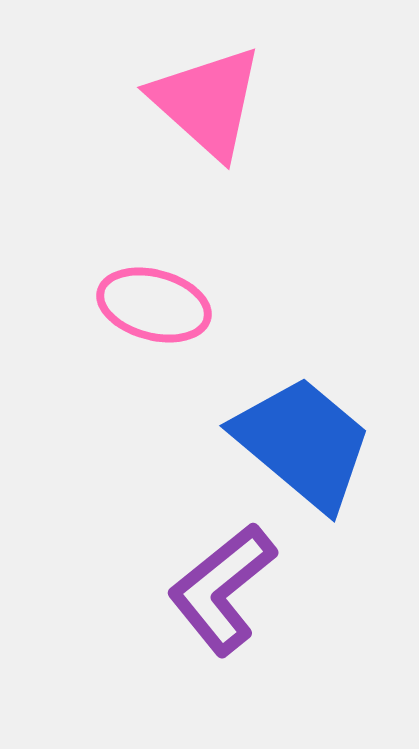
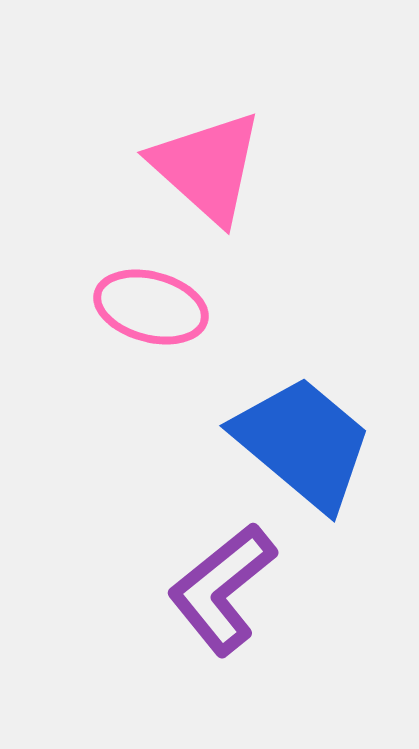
pink triangle: moved 65 px down
pink ellipse: moved 3 px left, 2 px down
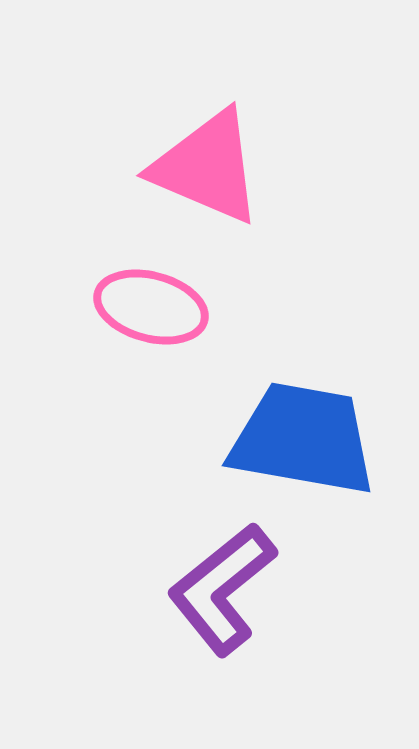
pink triangle: rotated 19 degrees counterclockwise
blue trapezoid: moved 4 px up; rotated 30 degrees counterclockwise
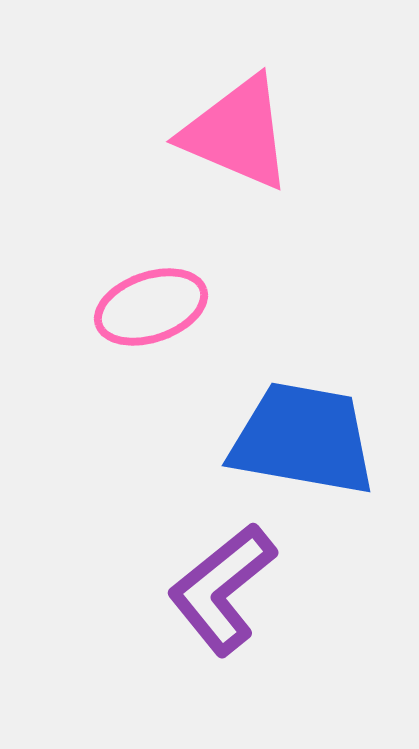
pink triangle: moved 30 px right, 34 px up
pink ellipse: rotated 34 degrees counterclockwise
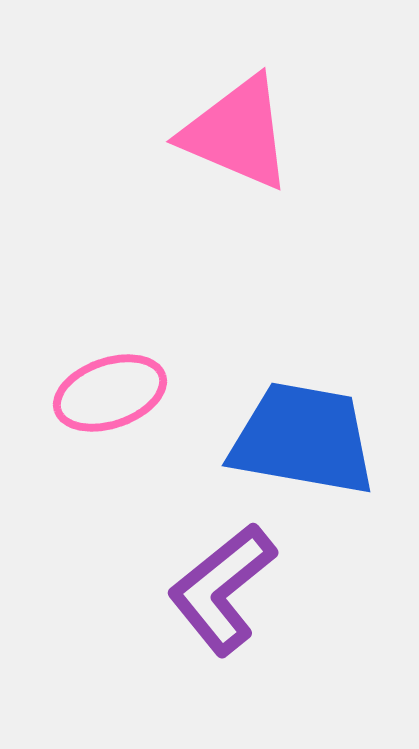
pink ellipse: moved 41 px left, 86 px down
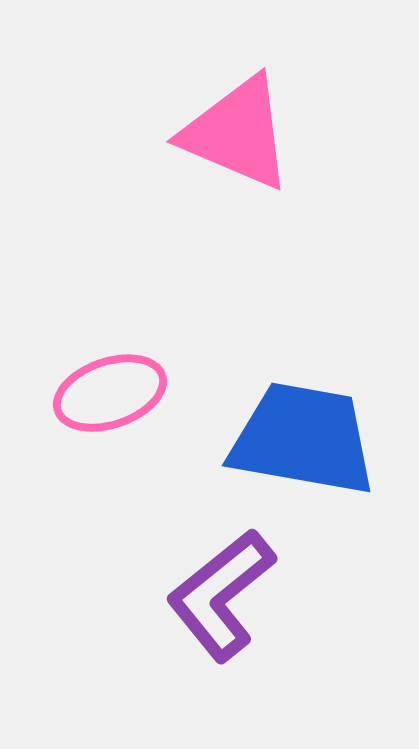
purple L-shape: moved 1 px left, 6 px down
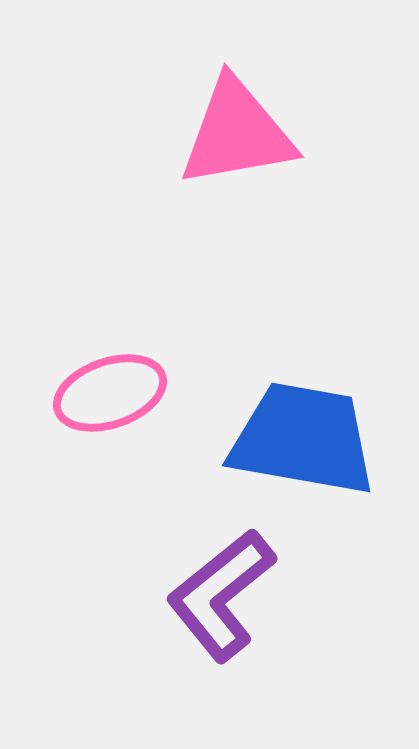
pink triangle: rotated 33 degrees counterclockwise
